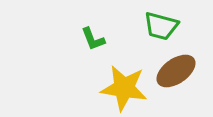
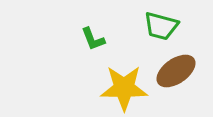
yellow star: rotated 9 degrees counterclockwise
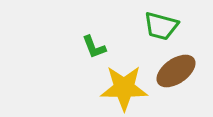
green L-shape: moved 1 px right, 8 px down
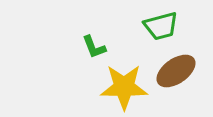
green trapezoid: rotated 30 degrees counterclockwise
yellow star: moved 1 px up
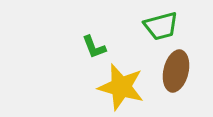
brown ellipse: rotated 42 degrees counterclockwise
yellow star: moved 3 px left; rotated 15 degrees clockwise
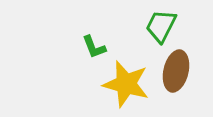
green trapezoid: rotated 132 degrees clockwise
yellow star: moved 5 px right, 3 px up
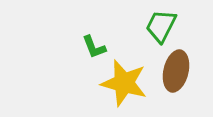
yellow star: moved 2 px left, 1 px up
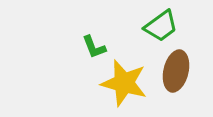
green trapezoid: rotated 153 degrees counterclockwise
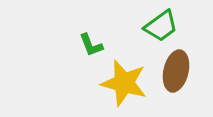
green L-shape: moved 3 px left, 2 px up
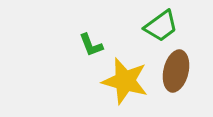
yellow star: moved 1 px right, 2 px up
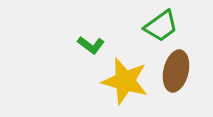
green L-shape: rotated 32 degrees counterclockwise
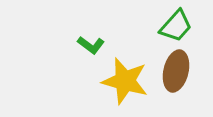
green trapezoid: moved 15 px right; rotated 12 degrees counterclockwise
